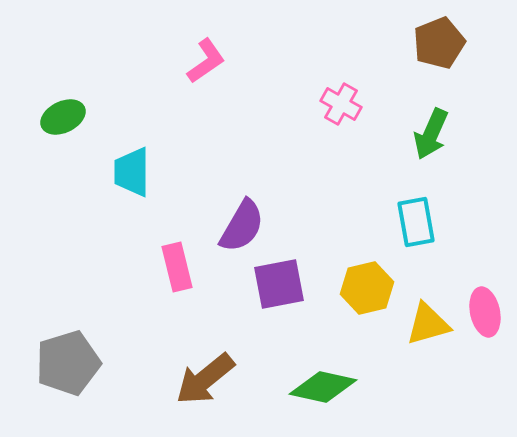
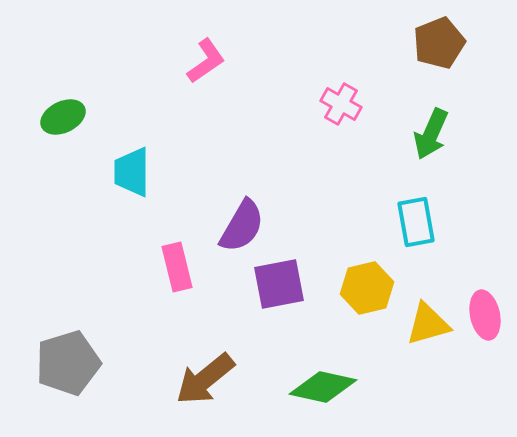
pink ellipse: moved 3 px down
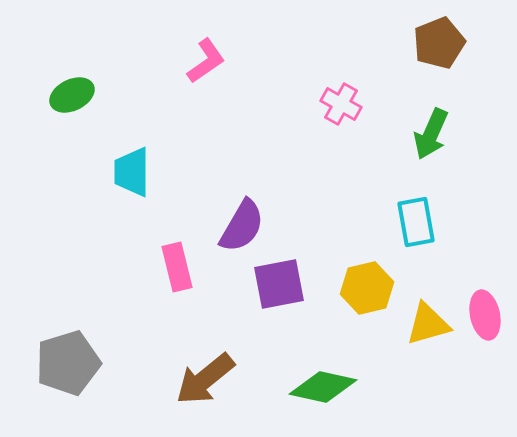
green ellipse: moved 9 px right, 22 px up
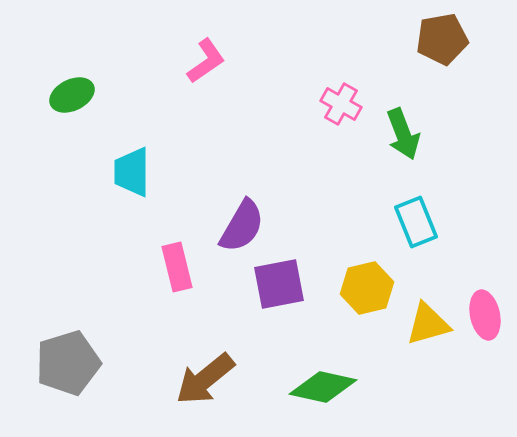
brown pentagon: moved 3 px right, 4 px up; rotated 12 degrees clockwise
green arrow: moved 28 px left; rotated 45 degrees counterclockwise
cyan rectangle: rotated 12 degrees counterclockwise
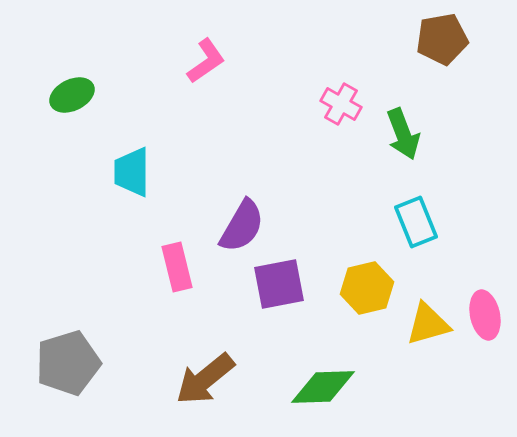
green diamond: rotated 14 degrees counterclockwise
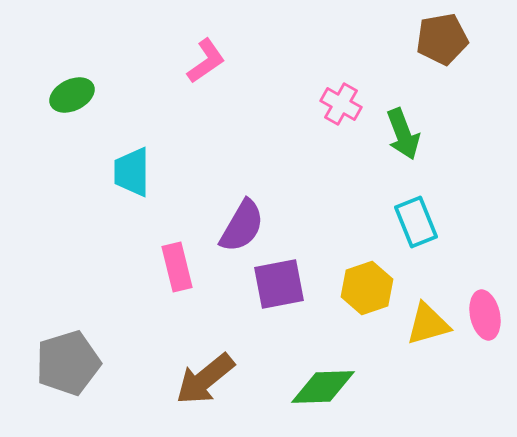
yellow hexagon: rotated 6 degrees counterclockwise
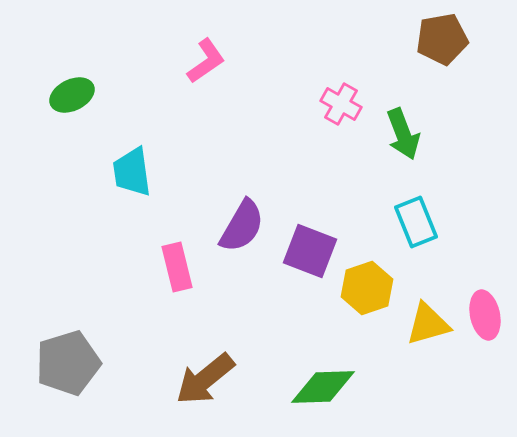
cyan trapezoid: rotated 8 degrees counterclockwise
purple square: moved 31 px right, 33 px up; rotated 32 degrees clockwise
